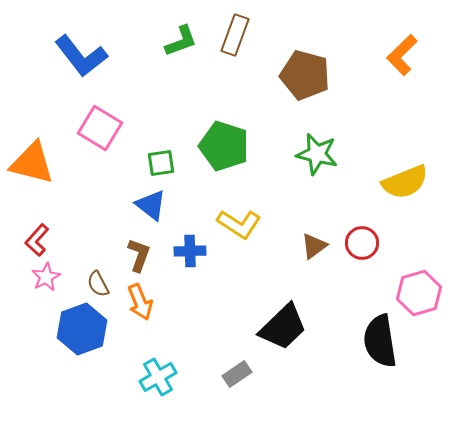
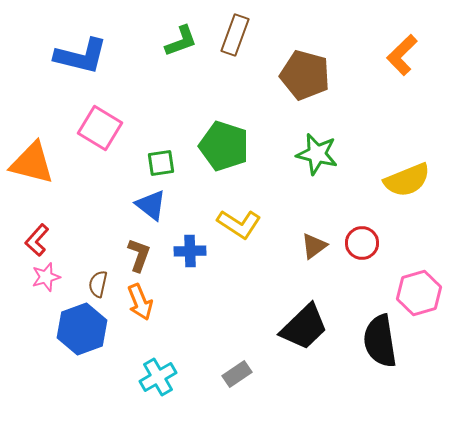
blue L-shape: rotated 38 degrees counterclockwise
yellow semicircle: moved 2 px right, 2 px up
pink star: rotated 12 degrees clockwise
brown semicircle: rotated 40 degrees clockwise
black trapezoid: moved 21 px right
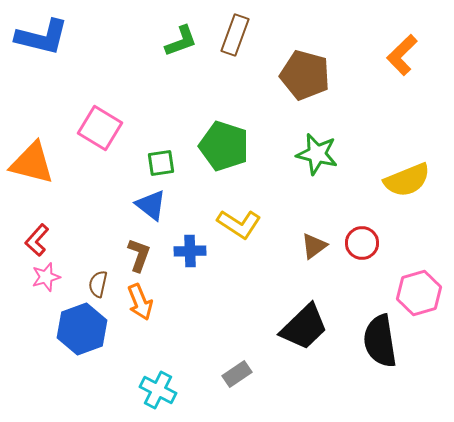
blue L-shape: moved 39 px left, 19 px up
cyan cross: moved 13 px down; rotated 33 degrees counterclockwise
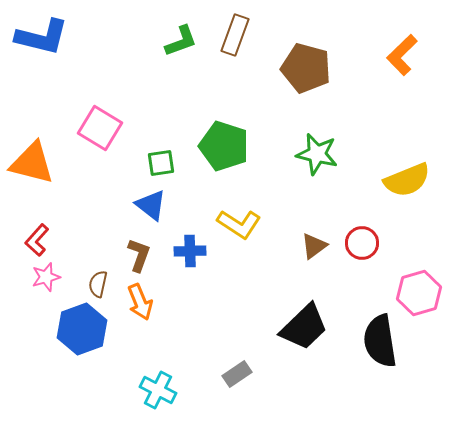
brown pentagon: moved 1 px right, 7 px up
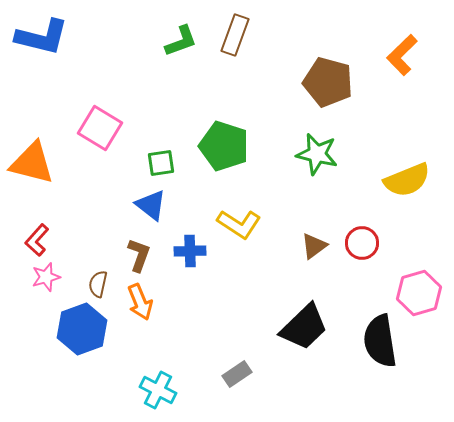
brown pentagon: moved 22 px right, 14 px down
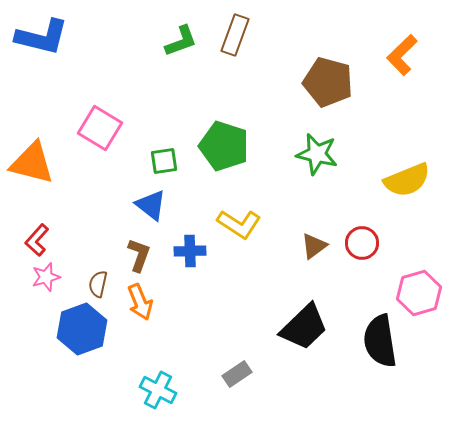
green square: moved 3 px right, 2 px up
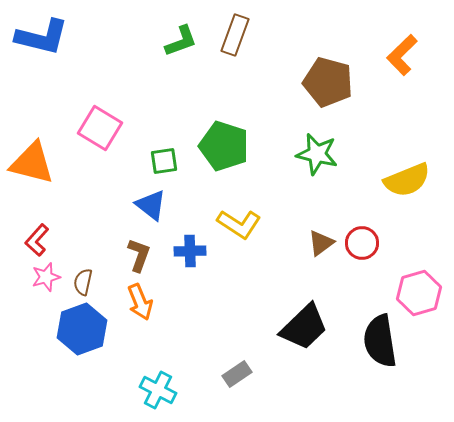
brown triangle: moved 7 px right, 3 px up
brown semicircle: moved 15 px left, 2 px up
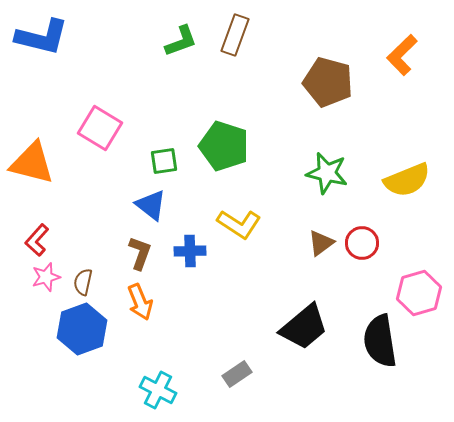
green star: moved 10 px right, 19 px down
brown L-shape: moved 1 px right, 2 px up
black trapezoid: rotated 4 degrees clockwise
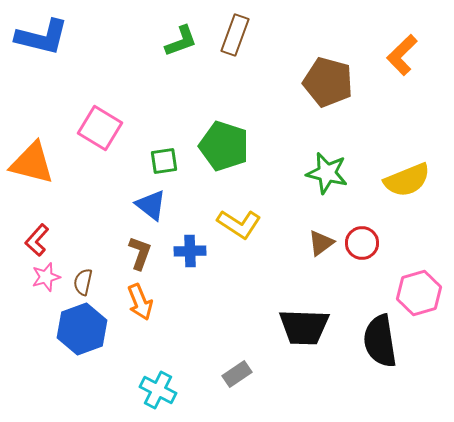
black trapezoid: rotated 42 degrees clockwise
